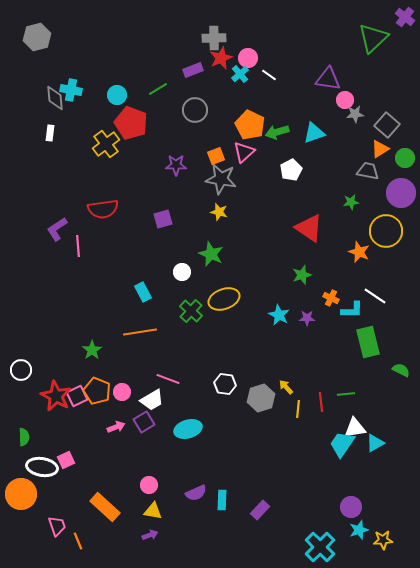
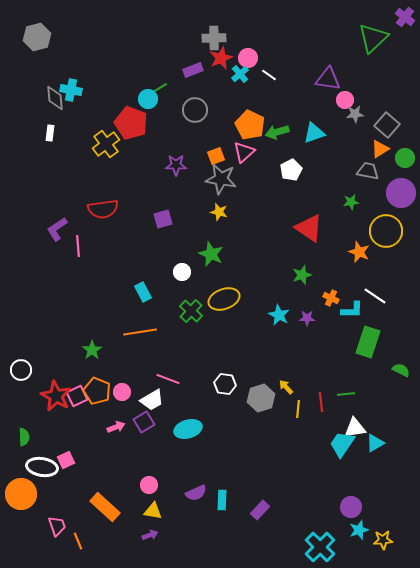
cyan circle at (117, 95): moved 31 px right, 4 px down
green rectangle at (368, 342): rotated 32 degrees clockwise
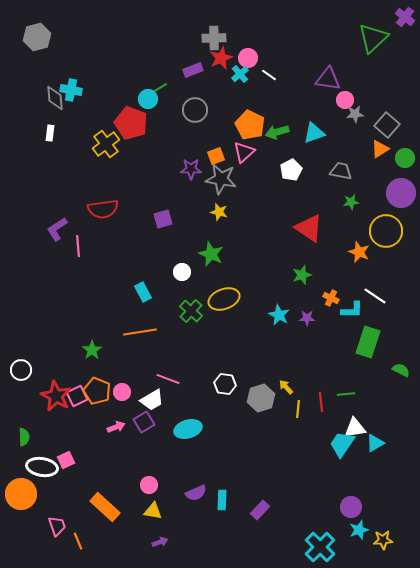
purple star at (176, 165): moved 15 px right, 4 px down
gray trapezoid at (368, 171): moved 27 px left
purple arrow at (150, 535): moved 10 px right, 7 px down
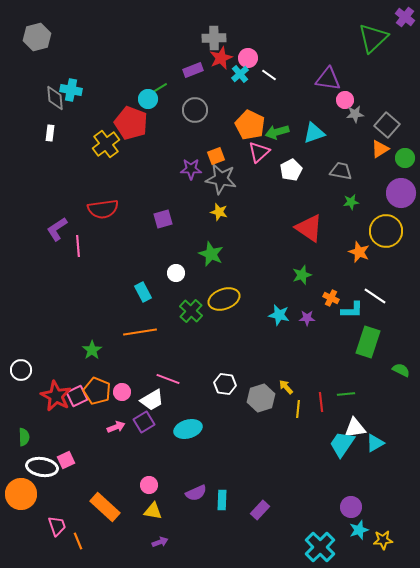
pink triangle at (244, 152): moved 15 px right
white circle at (182, 272): moved 6 px left, 1 px down
cyan star at (279, 315): rotated 15 degrees counterclockwise
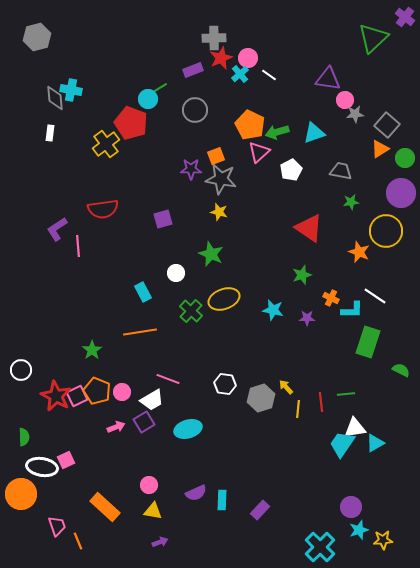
cyan star at (279, 315): moved 6 px left, 5 px up
